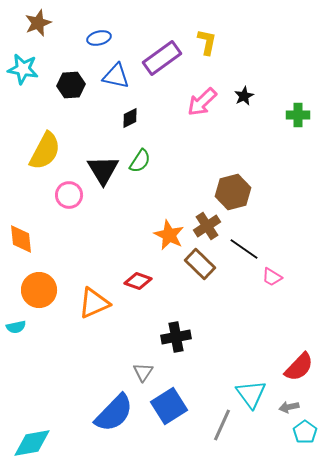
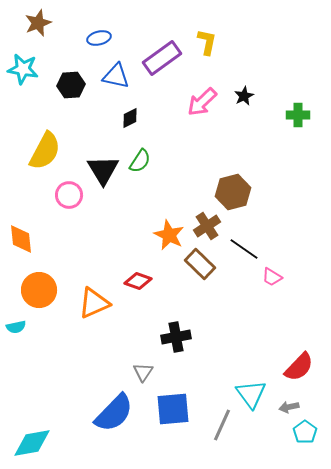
blue square: moved 4 px right, 3 px down; rotated 27 degrees clockwise
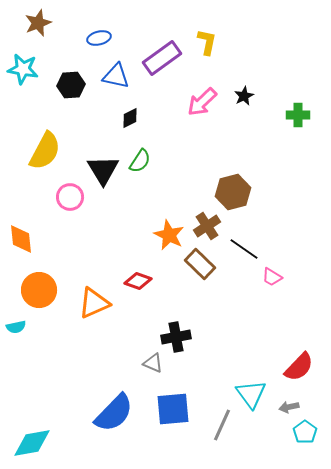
pink circle: moved 1 px right, 2 px down
gray triangle: moved 10 px right, 9 px up; rotated 40 degrees counterclockwise
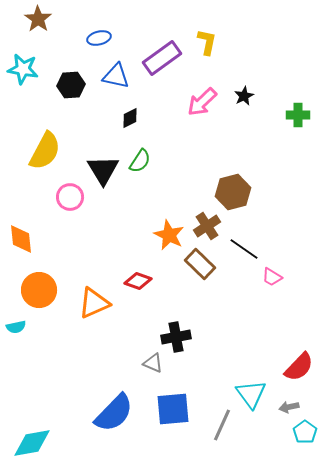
brown star: moved 4 px up; rotated 16 degrees counterclockwise
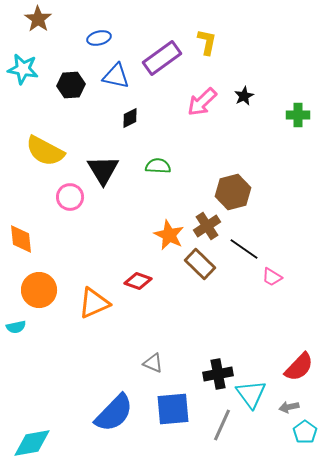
yellow semicircle: rotated 90 degrees clockwise
green semicircle: moved 18 px right, 5 px down; rotated 120 degrees counterclockwise
black cross: moved 42 px right, 37 px down
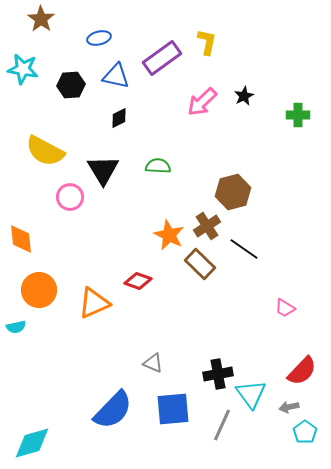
brown star: moved 3 px right
black diamond: moved 11 px left
pink trapezoid: moved 13 px right, 31 px down
red semicircle: moved 3 px right, 4 px down
blue semicircle: moved 1 px left, 3 px up
cyan diamond: rotated 6 degrees counterclockwise
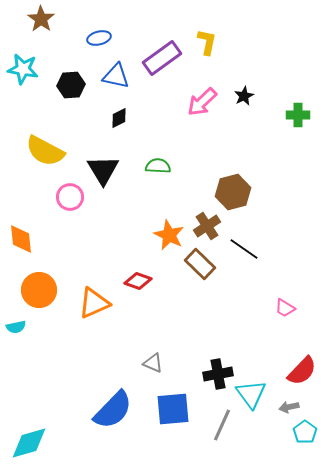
cyan diamond: moved 3 px left
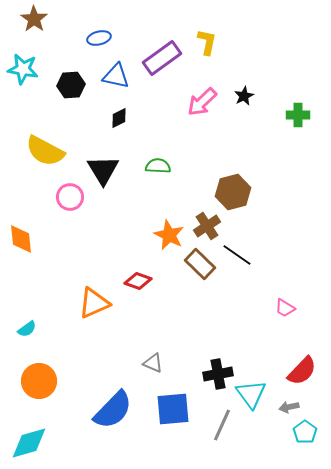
brown star: moved 7 px left
black line: moved 7 px left, 6 px down
orange circle: moved 91 px down
cyan semicircle: moved 11 px right, 2 px down; rotated 24 degrees counterclockwise
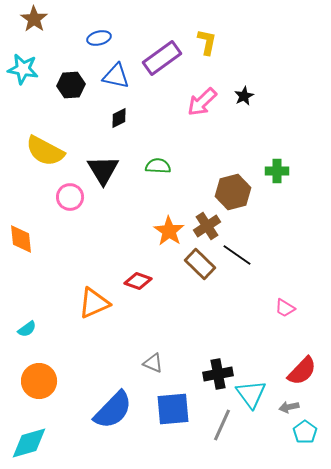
green cross: moved 21 px left, 56 px down
orange star: moved 4 px up; rotated 8 degrees clockwise
